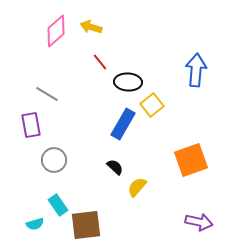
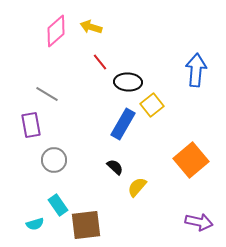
orange square: rotated 20 degrees counterclockwise
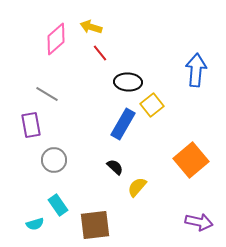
pink diamond: moved 8 px down
red line: moved 9 px up
brown square: moved 9 px right
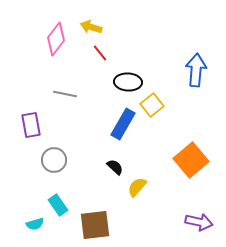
pink diamond: rotated 12 degrees counterclockwise
gray line: moved 18 px right; rotated 20 degrees counterclockwise
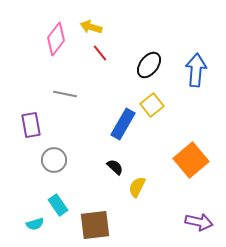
black ellipse: moved 21 px right, 17 px up; rotated 56 degrees counterclockwise
yellow semicircle: rotated 15 degrees counterclockwise
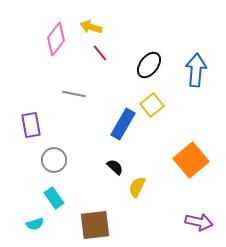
gray line: moved 9 px right
cyan rectangle: moved 4 px left, 7 px up
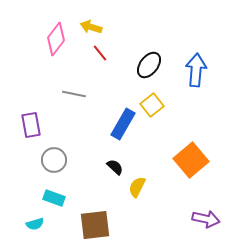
cyan rectangle: rotated 35 degrees counterclockwise
purple arrow: moved 7 px right, 3 px up
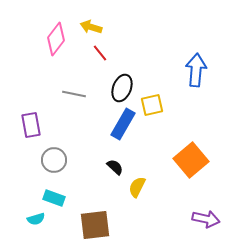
black ellipse: moved 27 px left, 23 px down; rotated 16 degrees counterclockwise
yellow square: rotated 25 degrees clockwise
cyan semicircle: moved 1 px right, 5 px up
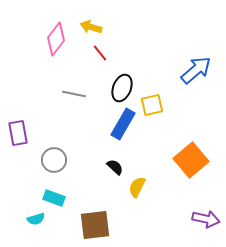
blue arrow: rotated 44 degrees clockwise
purple rectangle: moved 13 px left, 8 px down
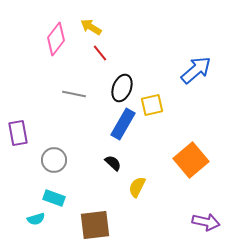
yellow arrow: rotated 15 degrees clockwise
black semicircle: moved 2 px left, 4 px up
purple arrow: moved 3 px down
